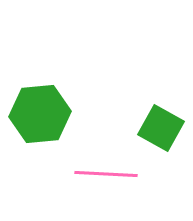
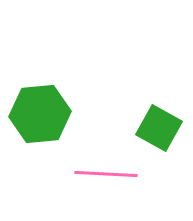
green square: moved 2 px left
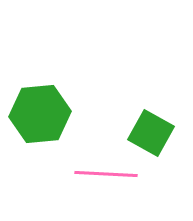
green square: moved 8 px left, 5 px down
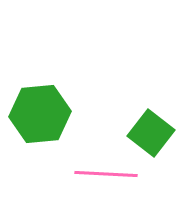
green square: rotated 9 degrees clockwise
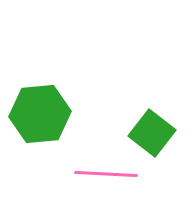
green square: moved 1 px right
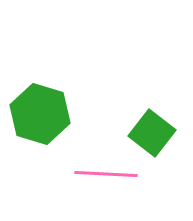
green hexagon: rotated 22 degrees clockwise
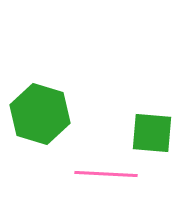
green square: rotated 33 degrees counterclockwise
